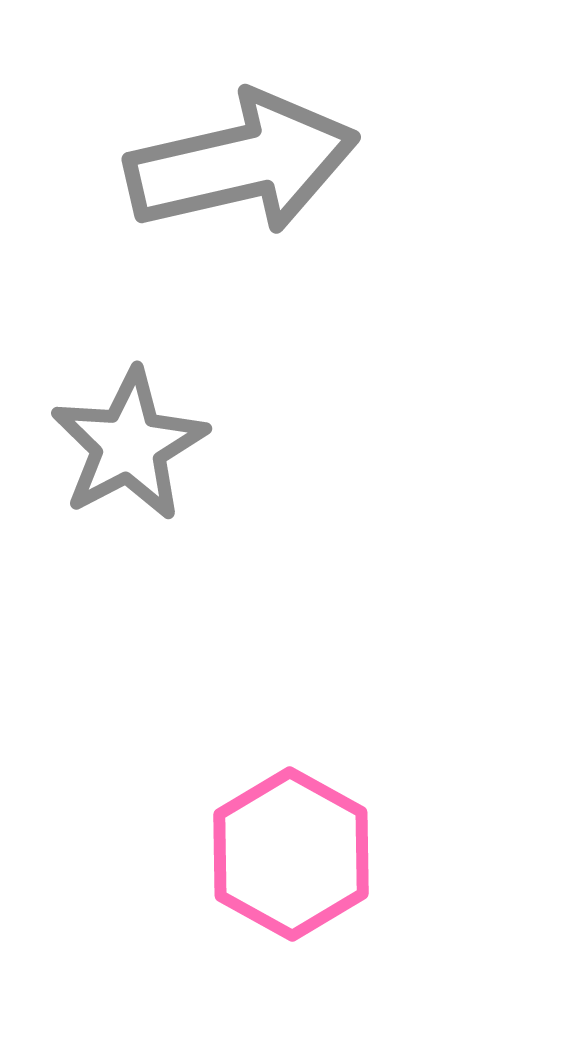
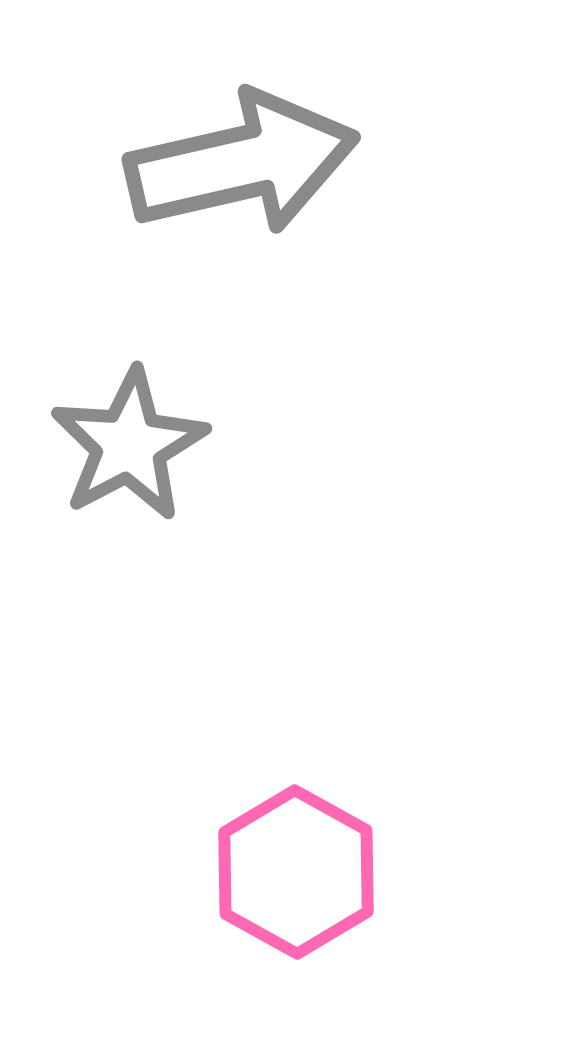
pink hexagon: moved 5 px right, 18 px down
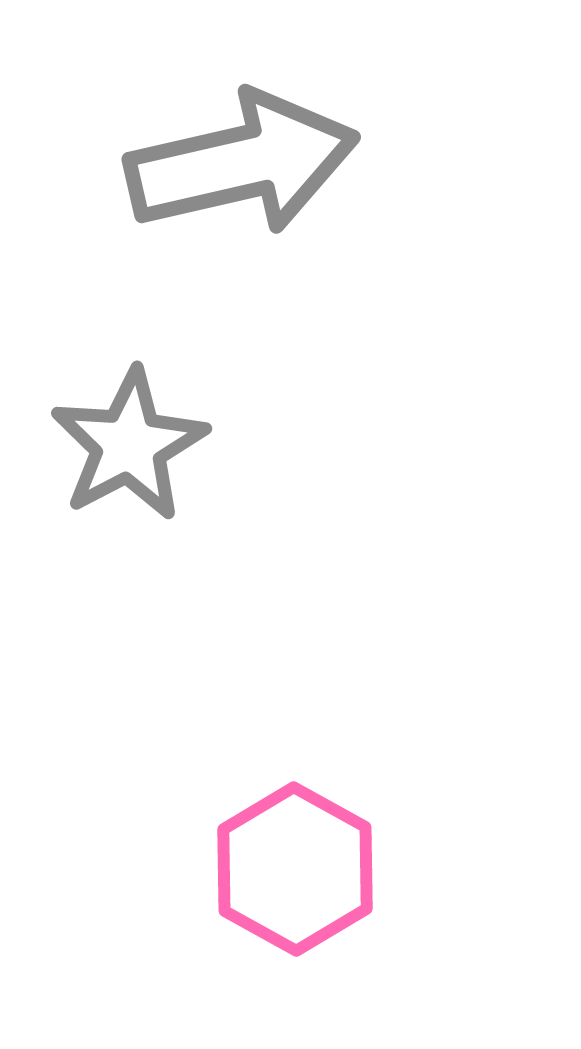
pink hexagon: moved 1 px left, 3 px up
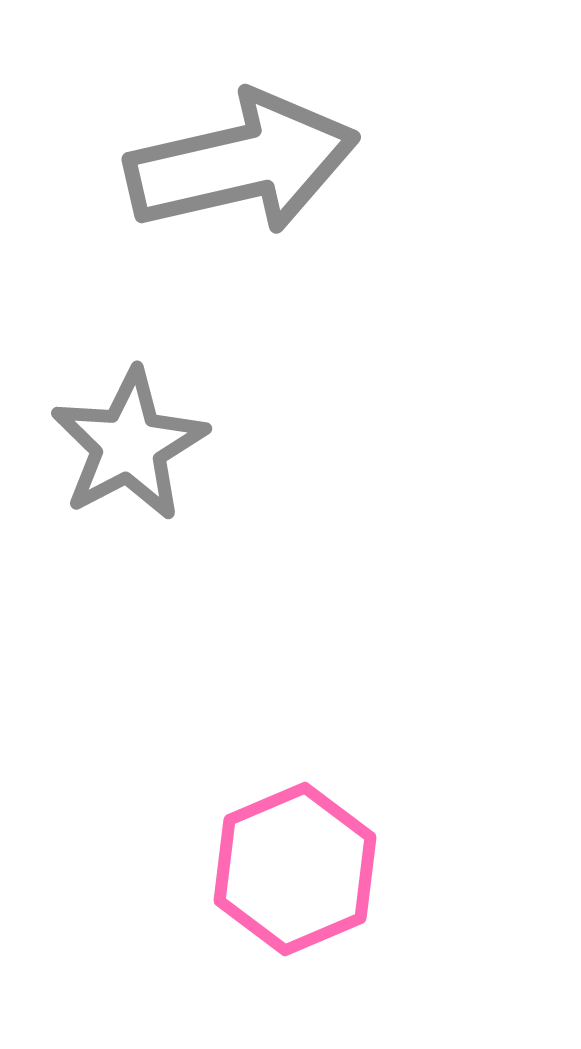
pink hexagon: rotated 8 degrees clockwise
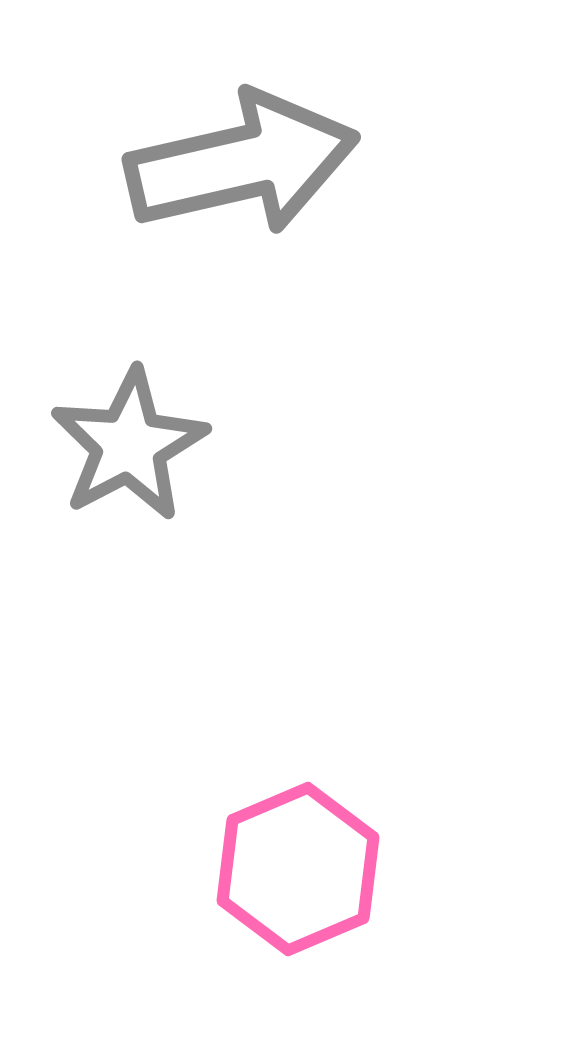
pink hexagon: moved 3 px right
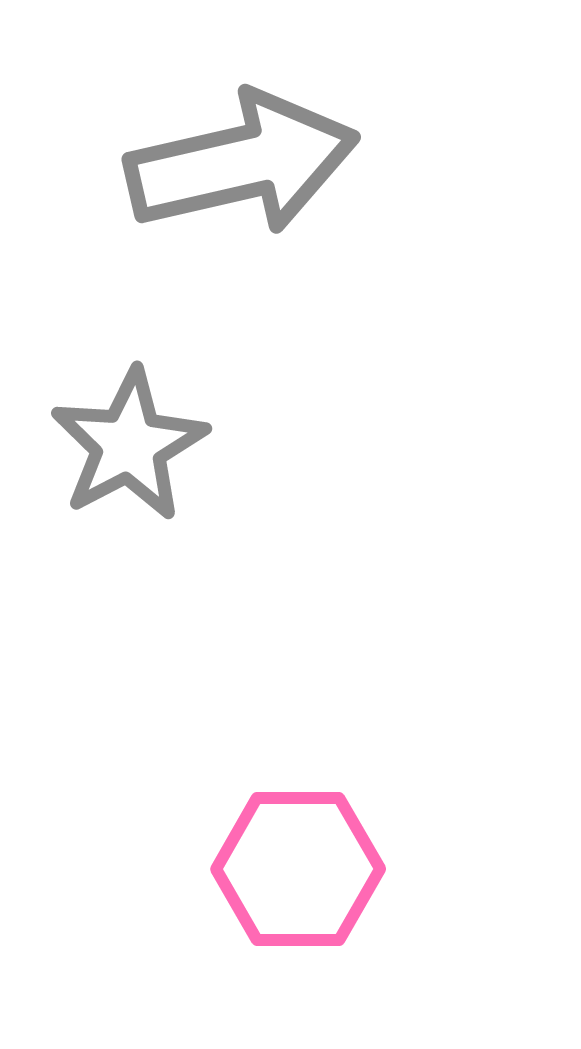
pink hexagon: rotated 23 degrees clockwise
